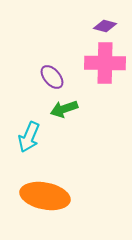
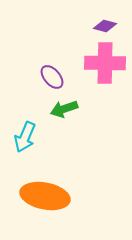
cyan arrow: moved 4 px left
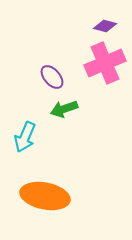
pink cross: rotated 24 degrees counterclockwise
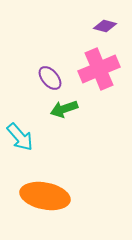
pink cross: moved 6 px left, 6 px down
purple ellipse: moved 2 px left, 1 px down
cyan arrow: moved 5 px left; rotated 64 degrees counterclockwise
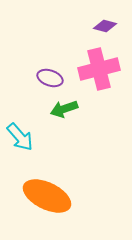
pink cross: rotated 9 degrees clockwise
purple ellipse: rotated 30 degrees counterclockwise
orange ellipse: moved 2 px right; rotated 15 degrees clockwise
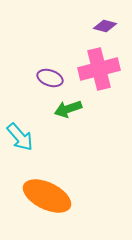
green arrow: moved 4 px right
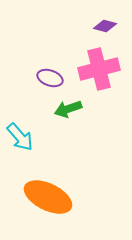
orange ellipse: moved 1 px right, 1 px down
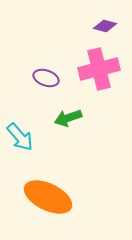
purple ellipse: moved 4 px left
green arrow: moved 9 px down
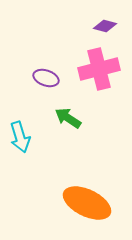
green arrow: rotated 52 degrees clockwise
cyan arrow: rotated 24 degrees clockwise
orange ellipse: moved 39 px right, 6 px down
